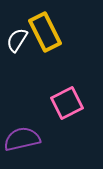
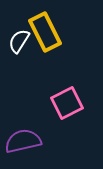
white semicircle: moved 2 px right, 1 px down
purple semicircle: moved 1 px right, 2 px down
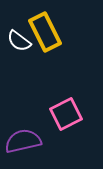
white semicircle: rotated 85 degrees counterclockwise
pink square: moved 1 px left, 11 px down
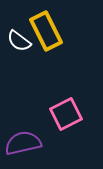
yellow rectangle: moved 1 px right, 1 px up
purple semicircle: moved 2 px down
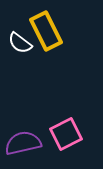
white semicircle: moved 1 px right, 2 px down
pink square: moved 20 px down
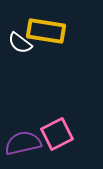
yellow rectangle: rotated 54 degrees counterclockwise
pink square: moved 9 px left
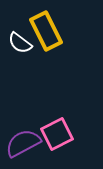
yellow rectangle: rotated 54 degrees clockwise
purple semicircle: rotated 15 degrees counterclockwise
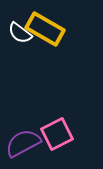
yellow rectangle: moved 1 px left, 2 px up; rotated 33 degrees counterclockwise
white semicircle: moved 10 px up
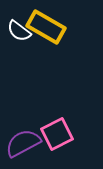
yellow rectangle: moved 1 px right, 2 px up
white semicircle: moved 1 px left, 2 px up
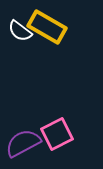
yellow rectangle: moved 1 px right
white semicircle: moved 1 px right
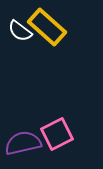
yellow rectangle: rotated 12 degrees clockwise
purple semicircle: rotated 15 degrees clockwise
